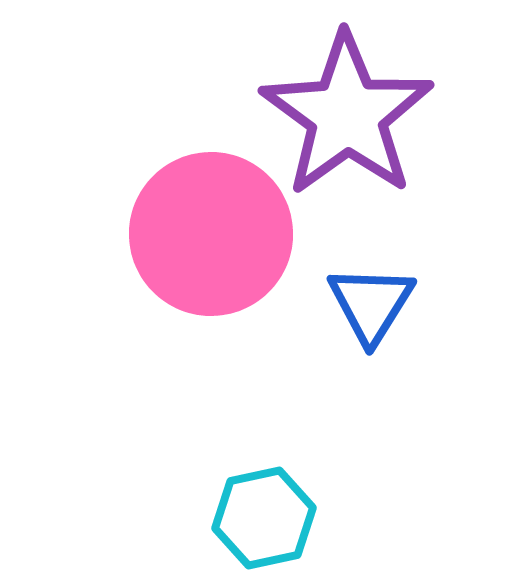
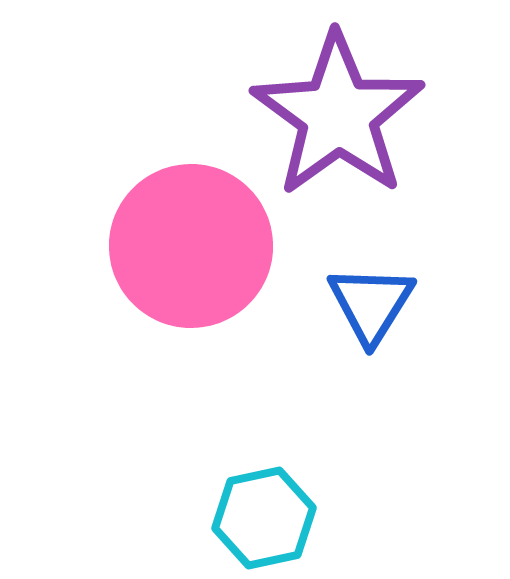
purple star: moved 9 px left
pink circle: moved 20 px left, 12 px down
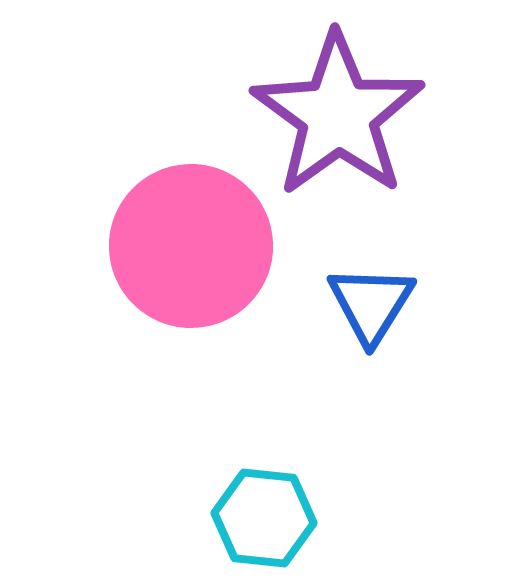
cyan hexagon: rotated 18 degrees clockwise
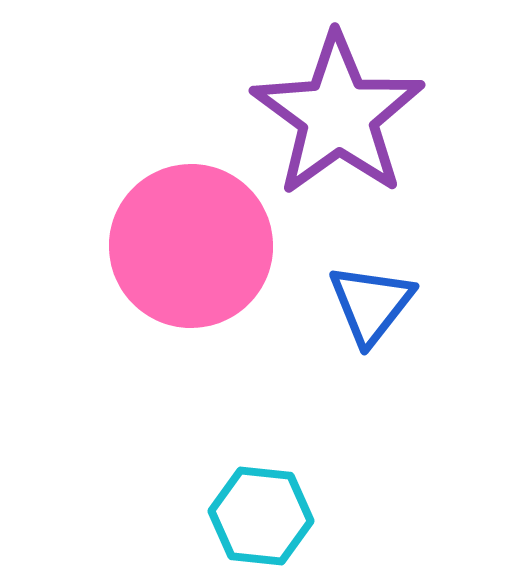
blue triangle: rotated 6 degrees clockwise
cyan hexagon: moved 3 px left, 2 px up
